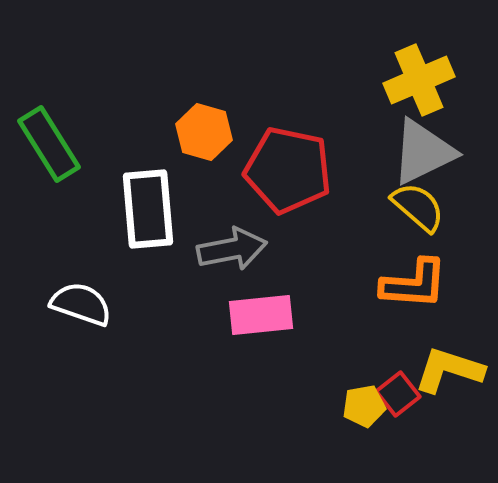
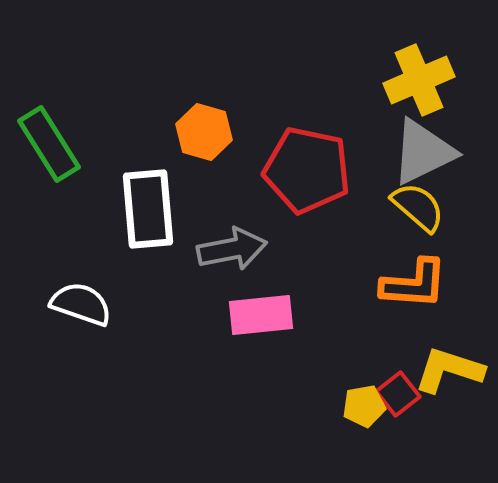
red pentagon: moved 19 px right
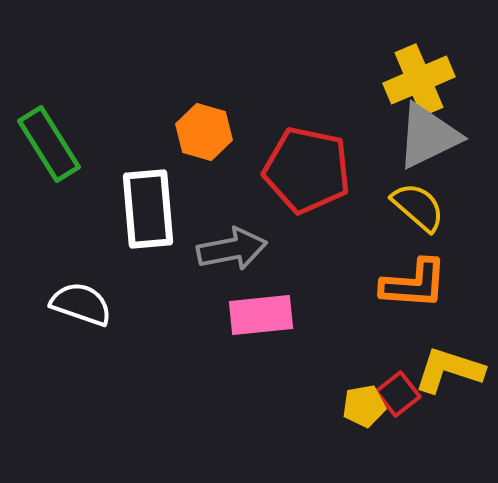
gray triangle: moved 5 px right, 16 px up
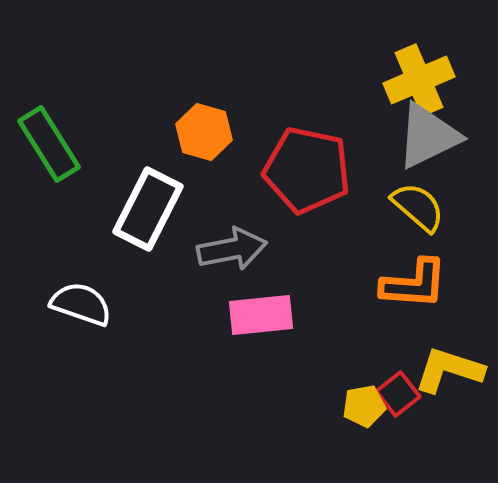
white rectangle: rotated 32 degrees clockwise
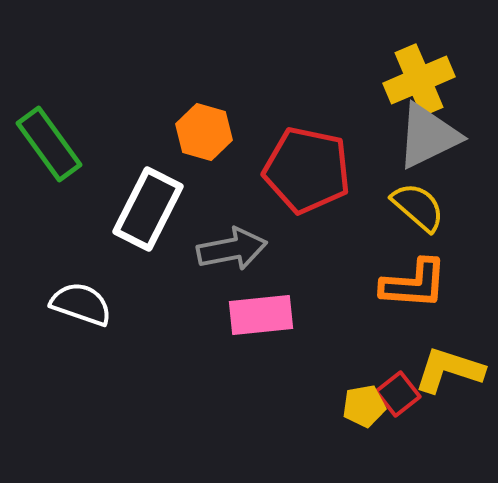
green rectangle: rotated 4 degrees counterclockwise
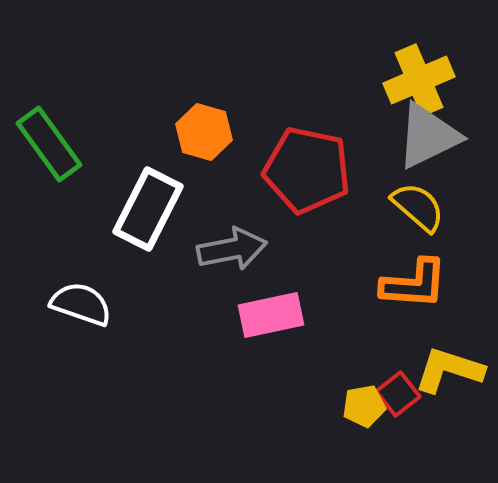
pink rectangle: moved 10 px right; rotated 6 degrees counterclockwise
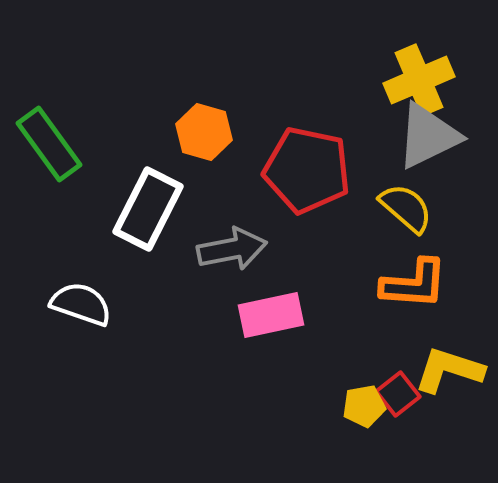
yellow semicircle: moved 12 px left, 1 px down
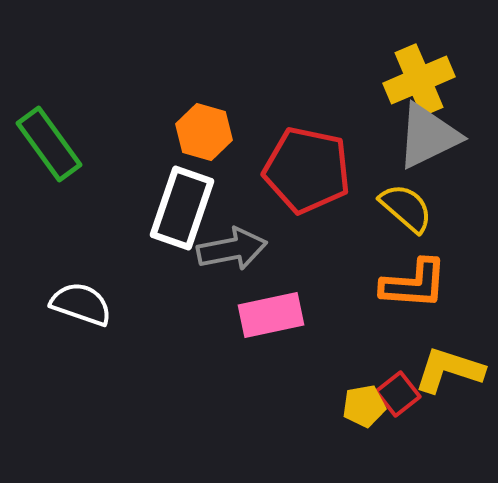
white rectangle: moved 34 px right, 1 px up; rotated 8 degrees counterclockwise
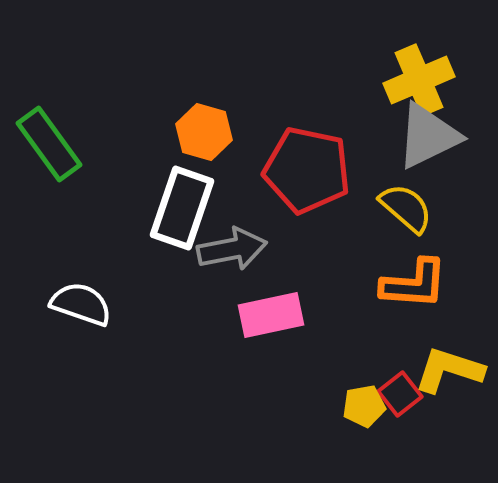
red square: moved 2 px right
